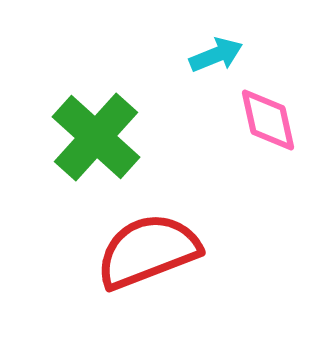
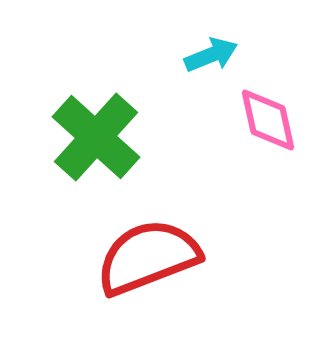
cyan arrow: moved 5 px left
red semicircle: moved 6 px down
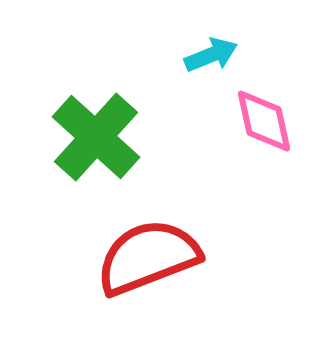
pink diamond: moved 4 px left, 1 px down
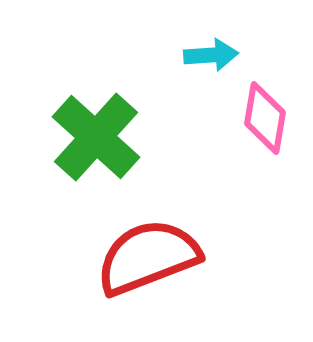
cyan arrow: rotated 18 degrees clockwise
pink diamond: moved 1 px right, 3 px up; rotated 22 degrees clockwise
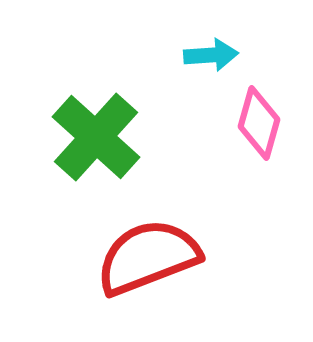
pink diamond: moved 6 px left, 5 px down; rotated 6 degrees clockwise
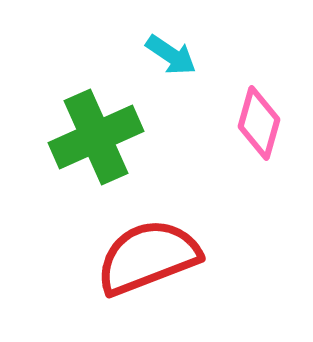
cyan arrow: moved 40 px left; rotated 38 degrees clockwise
green cross: rotated 24 degrees clockwise
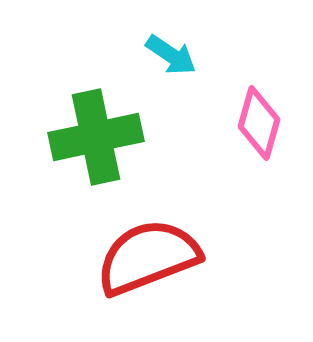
green cross: rotated 12 degrees clockwise
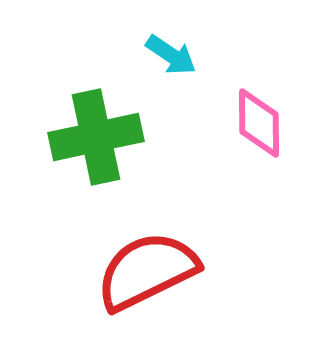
pink diamond: rotated 16 degrees counterclockwise
red semicircle: moved 1 px left, 14 px down; rotated 5 degrees counterclockwise
